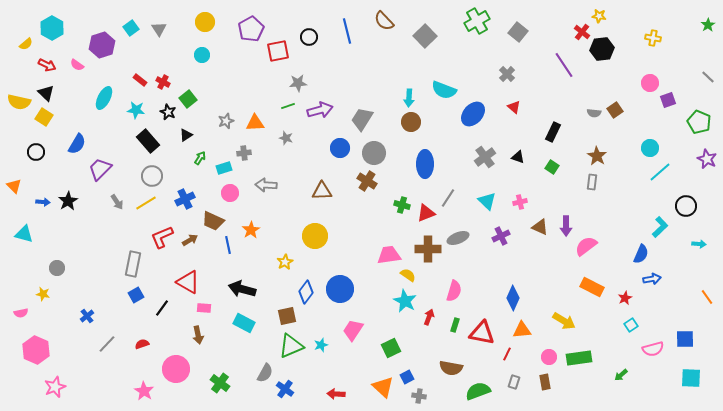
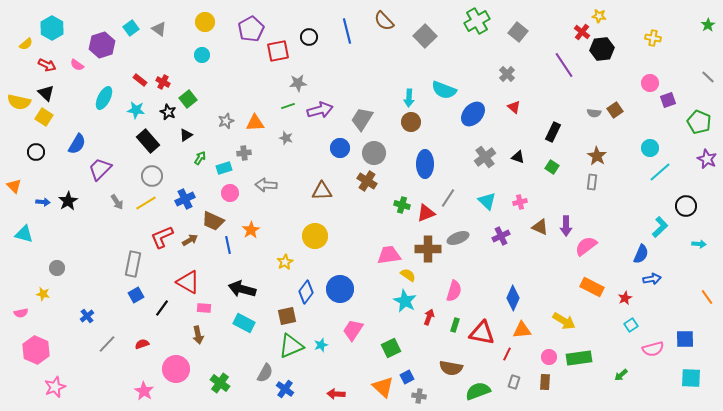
gray triangle at (159, 29): rotated 21 degrees counterclockwise
brown rectangle at (545, 382): rotated 14 degrees clockwise
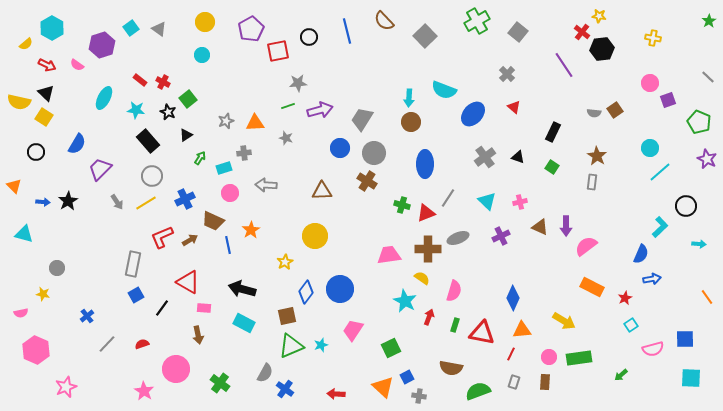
green star at (708, 25): moved 1 px right, 4 px up
yellow semicircle at (408, 275): moved 14 px right, 3 px down
red line at (507, 354): moved 4 px right
pink star at (55, 387): moved 11 px right
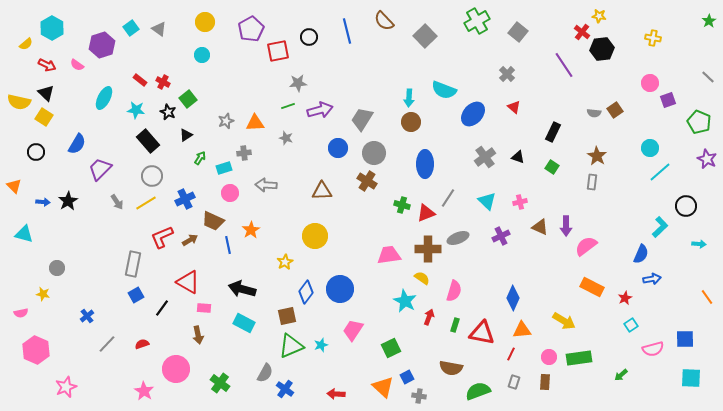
blue circle at (340, 148): moved 2 px left
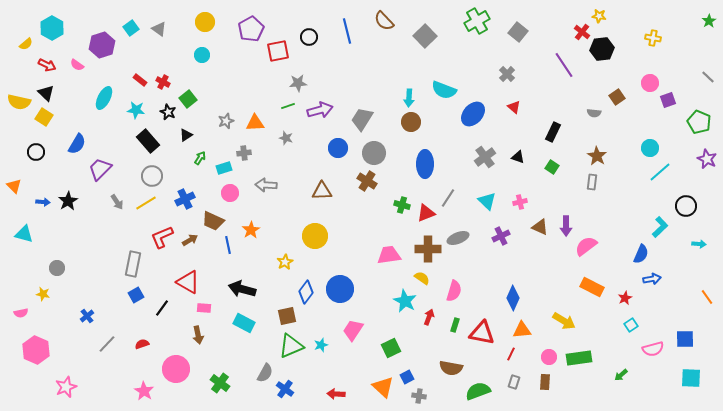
brown square at (615, 110): moved 2 px right, 13 px up
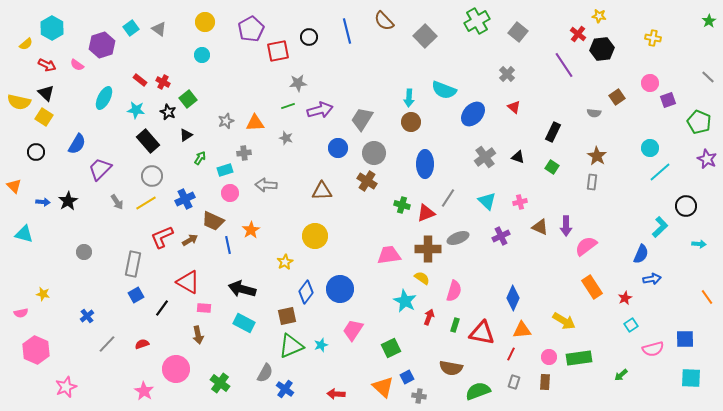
red cross at (582, 32): moved 4 px left, 2 px down
cyan rectangle at (224, 168): moved 1 px right, 2 px down
gray circle at (57, 268): moved 27 px right, 16 px up
orange rectangle at (592, 287): rotated 30 degrees clockwise
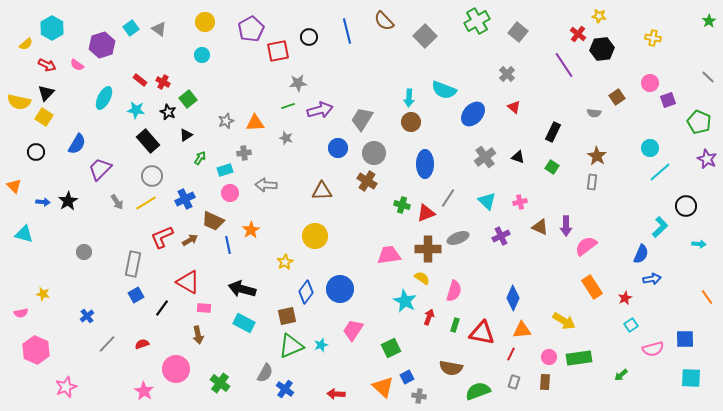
black triangle at (46, 93): rotated 30 degrees clockwise
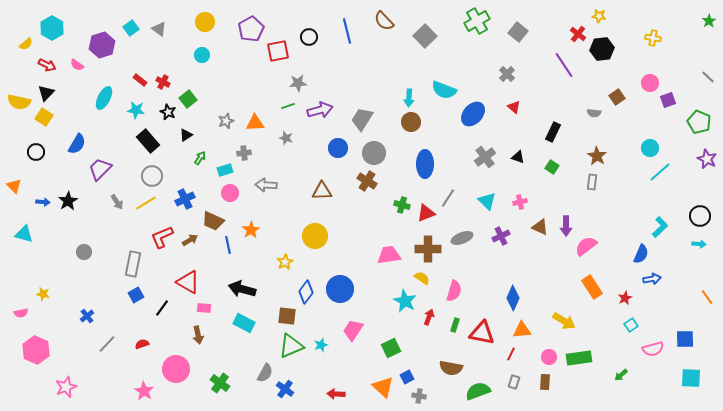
black circle at (686, 206): moved 14 px right, 10 px down
gray ellipse at (458, 238): moved 4 px right
brown square at (287, 316): rotated 18 degrees clockwise
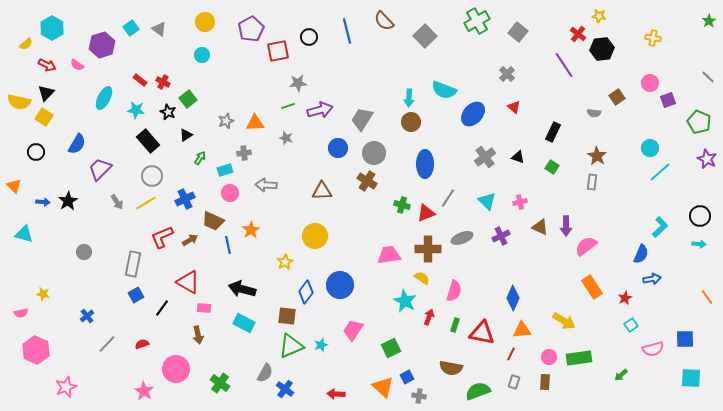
blue circle at (340, 289): moved 4 px up
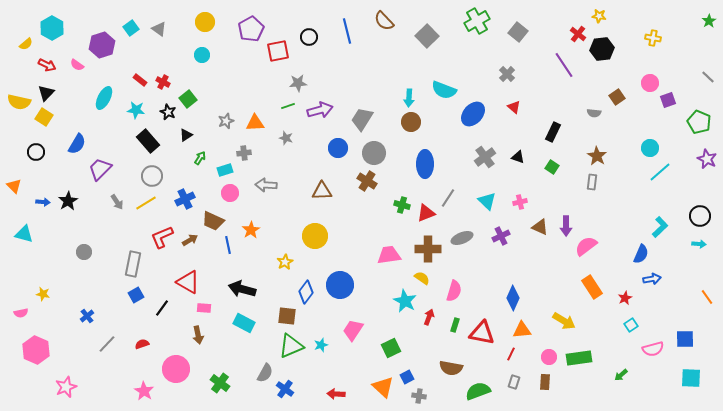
gray square at (425, 36): moved 2 px right
